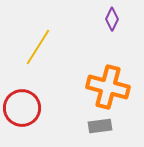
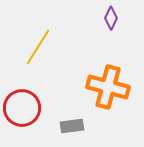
purple diamond: moved 1 px left, 1 px up
gray rectangle: moved 28 px left
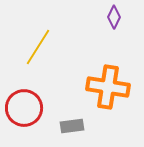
purple diamond: moved 3 px right, 1 px up
orange cross: rotated 6 degrees counterclockwise
red circle: moved 2 px right
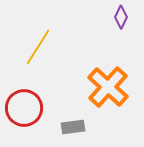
purple diamond: moved 7 px right
orange cross: rotated 33 degrees clockwise
gray rectangle: moved 1 px right, 1 px down
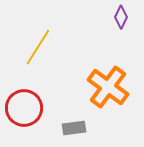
orange cross: rotated 6 degrees counterclockwise
gray rectangle: moved 1 px right, 1 px down
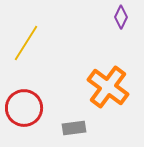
yellow line: moved 12 px left, 4 px up
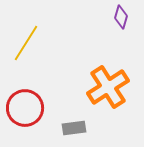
purple diamond: rotated 10 degrees counterclockwise
orange cross: rotated 21 degrees clockwise
red circle: moved 1 px right
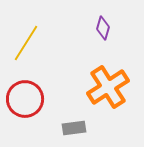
purple diamond: moved 18 px left, 11 px down
red circle: moved 9 px up
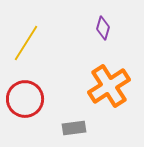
orange cross: moved 1 px right, 1 px up
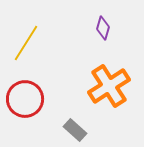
gray rectangle: moved 1 px right, 2 px down; rotated 50 degrees clockwise
